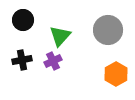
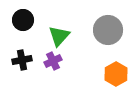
green triangle: moved 1 px left
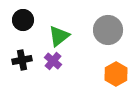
green triangle: rotated 10 degrees clockwise
purple cross: rotated 24 degrees counterclockwise
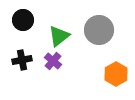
gray circle: moved 9 px left
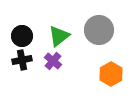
black circle: moved 1 px left, 16 px down
orange hexagon: moved 5 px left
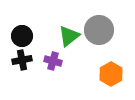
green triangle: moved 10 px right
purple cross: rotated 24 degrees counterclockwise
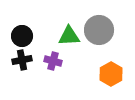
green triangle: rotated 35 degrees clockwise
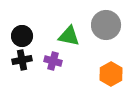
gray circle: moved 7 px right, 5 px up
green triangle: rotated 15 degrees clockwise
